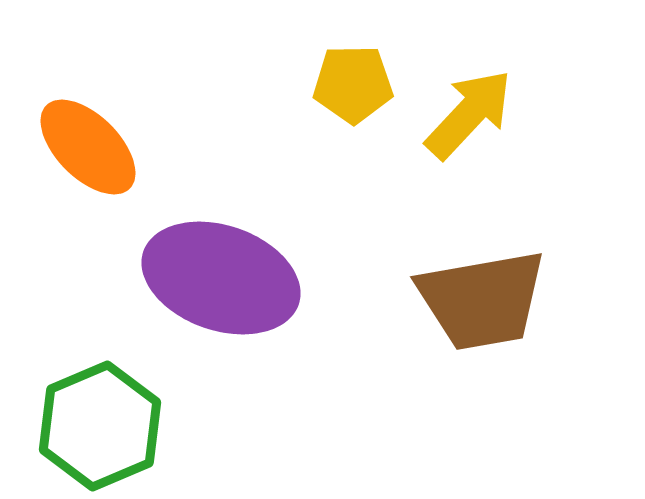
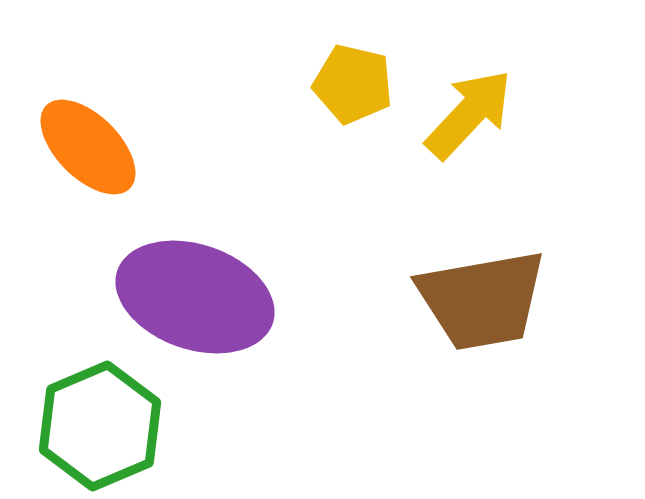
yellow pentagon: rotated 14 degrees clockwise
purple ellipse: moved 26 px left, 19 px down
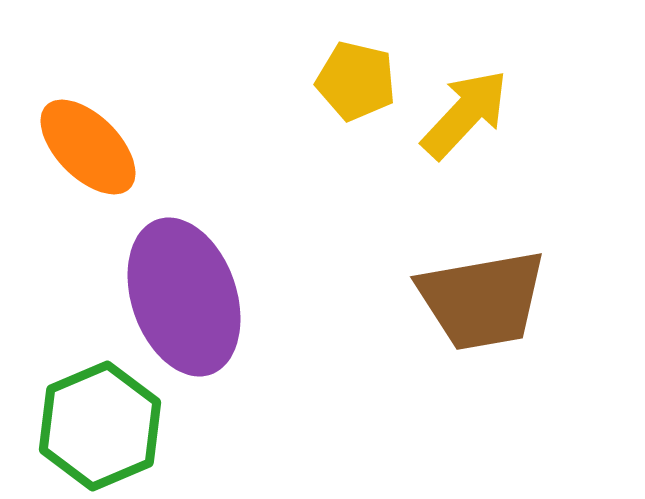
yellow pentagon: moved 3 px right, 3 px up
yellow arrow: moved 4 px left
purple ellipse: moved 11 px left; rotated 52 degrees clockwise
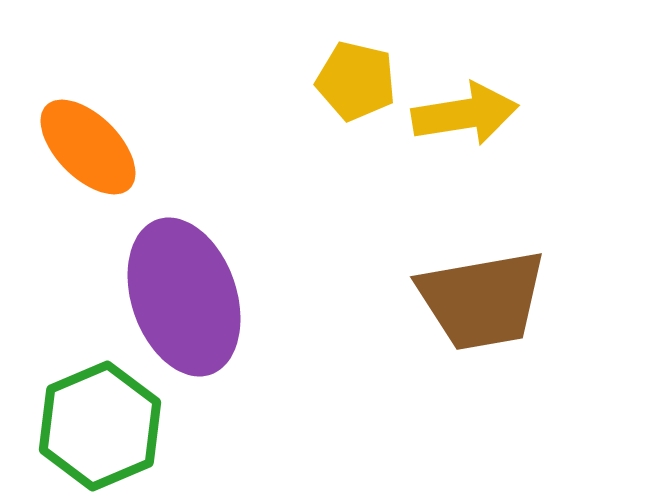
yellow arrow: rotated 38 degrees clockwise
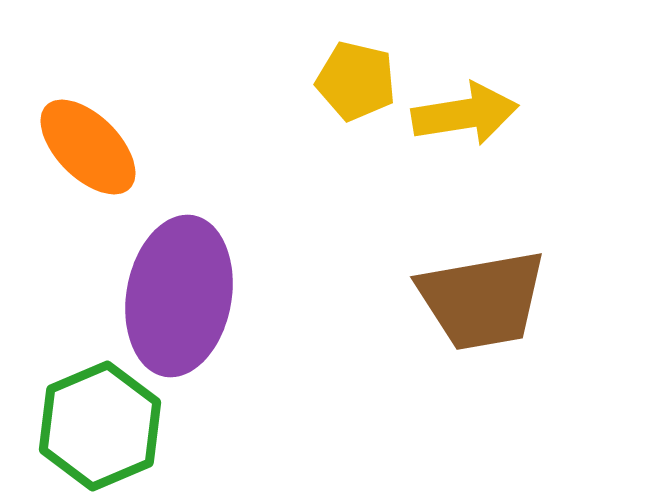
purple ellipse: moved 5 px left, 1 px up; rotated 29 degrees clockwise
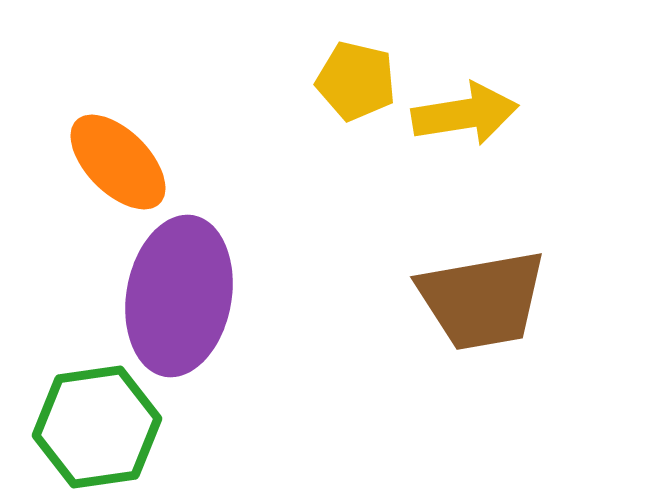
orange ellipse: moved 30 px right, 15 px down
green hexagon: moved 3 px left, 1 px down; rotated 15 degrees clockwise
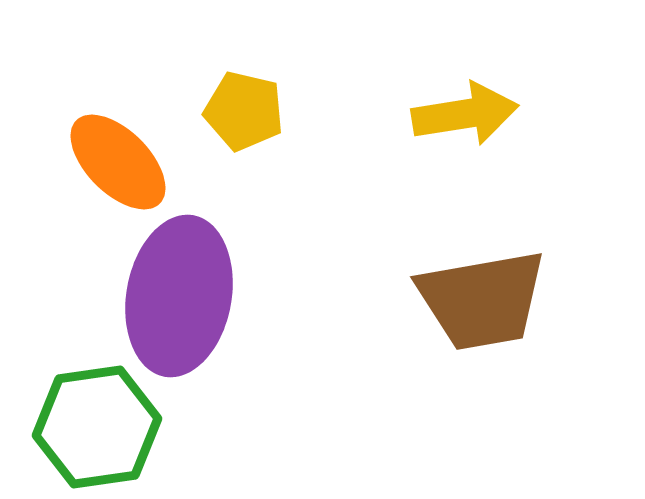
yellow pentagon: moved 112 px left, 30 px down
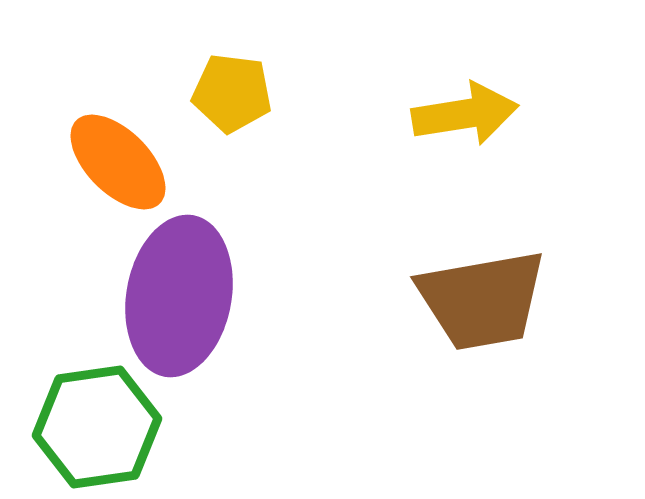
yellow pentagon: moved 12 px left, 18 px up; rotated 6 degrees counterclockwise
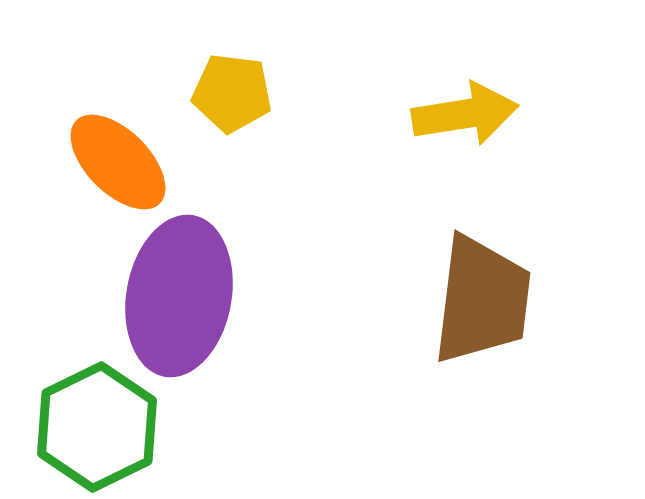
brown trapezoid: rotated 73 degrees counterclockwise
green hexagon: rotated 18 degrees counterclockwise
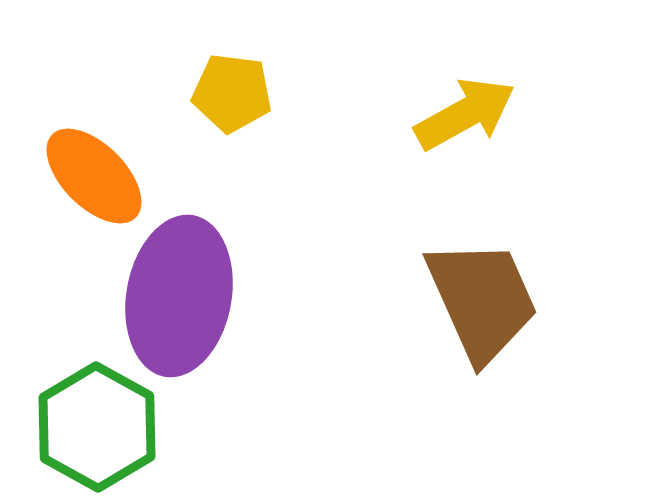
yellow arrow: rotated 20 degrees counterclockwise
orange ellipse: moved 24 px left, 14 px down
brown trapezoid: rotated 31 degrees counterclockwise
green hexagon: rotated 5 degrees counterclockwise
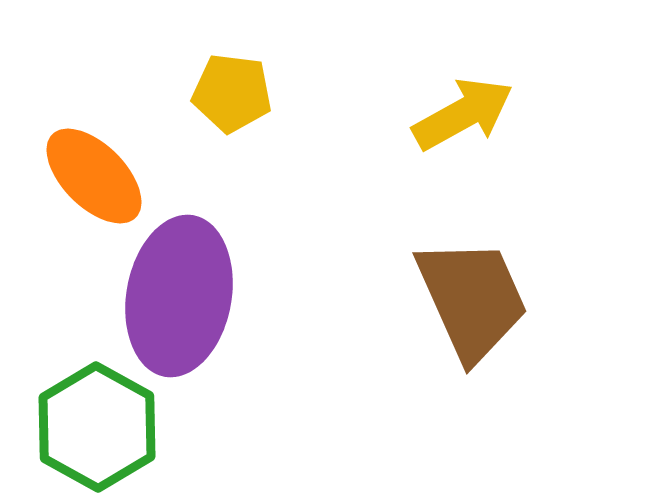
yellow arrow: moved 2 px left
brown trapezoid: moved 10 px left, 1 px up
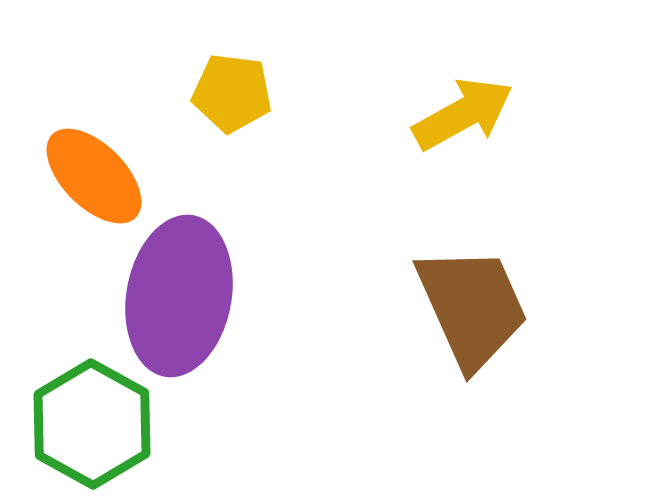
brown trapezoid: moved 8 px down
green hexagon: moved 5 px left, 3 px up
